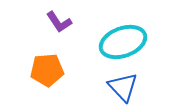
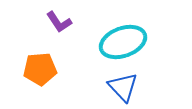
orange pentagon: moved 7 px left, 1 px up
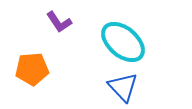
cyan ellipse: rotated 60 degrees clockwise
orange pentagon: moved 8 px left
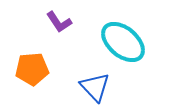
blue triangle: moved 28 px left
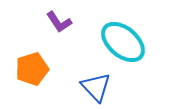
orange pentagon: rotated 12 degrees counterclockwise
blue triangle: moved 1 px right
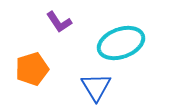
cyan ellipse: moved 2 px left, 1 px down; rotated 60 degrees counterclockwise
blue triangle: rotated 12 degrees clockwise
